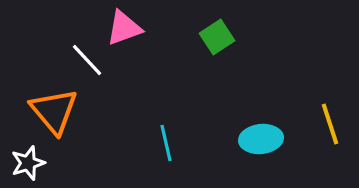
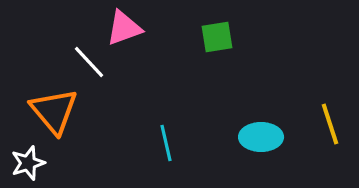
green square: rotated 24 degrees clockwise
white line: moved 2 px right, 2 px down
cyan ellipse: moved 2 px up; rotated 6 degrees clockwise
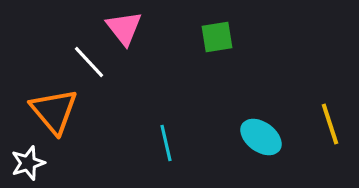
pink triangle: rotated 48 degrees counterclockwise
cyan ellipse: rotated 36 degrees clockwise
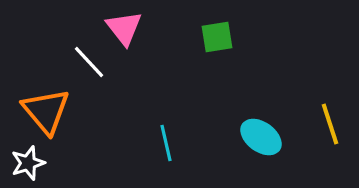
orange triangle: moved 8 px left
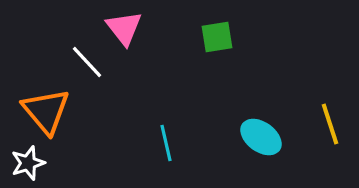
white line: moved 2 px left
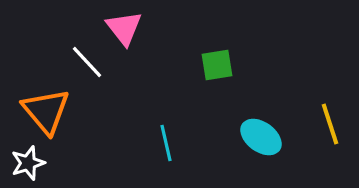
green square: moved 28 px down
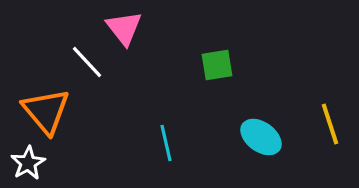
white star: rotated 12 degrees counterclockwise
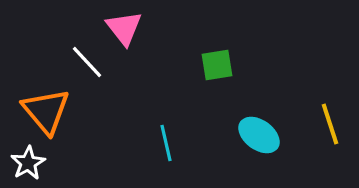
cyan ellipse: moved 2 px left, 2 px up
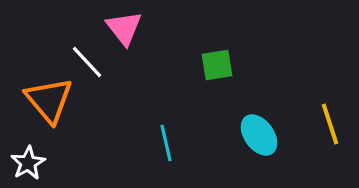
orange triangle: moved 3 px right, 11 px up
cyan ellipse: rotated 18 degrees clockwise
